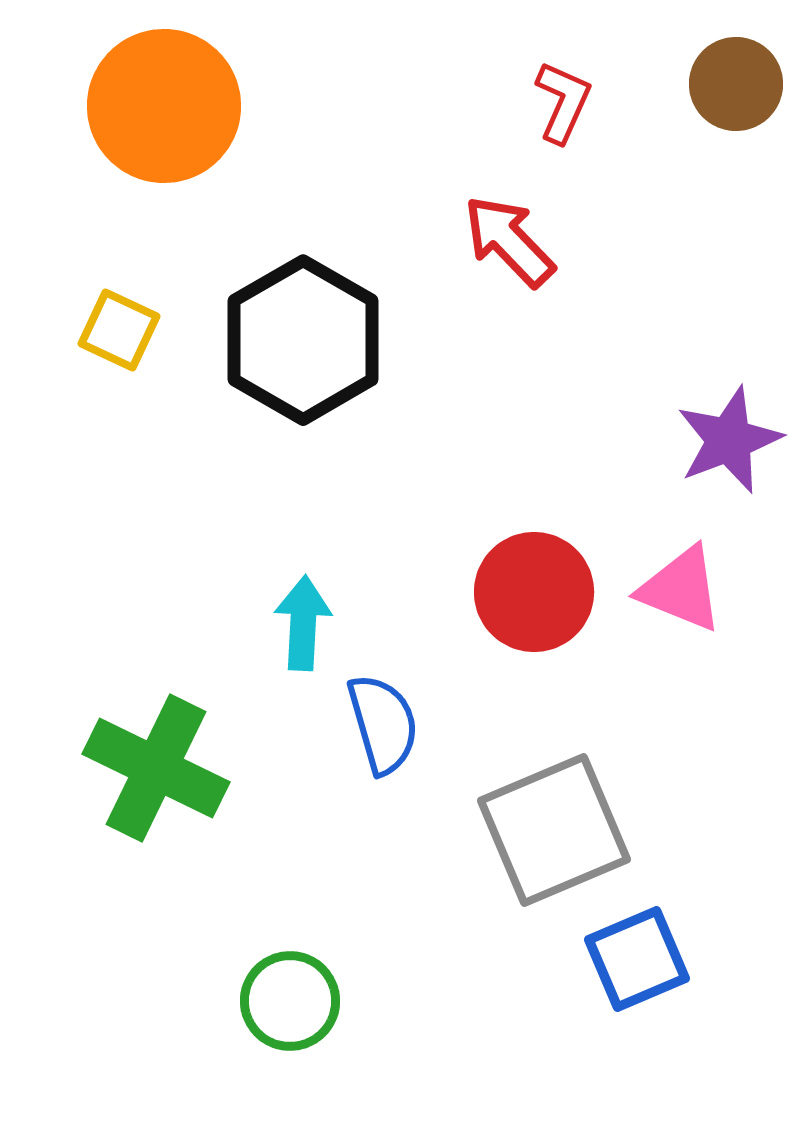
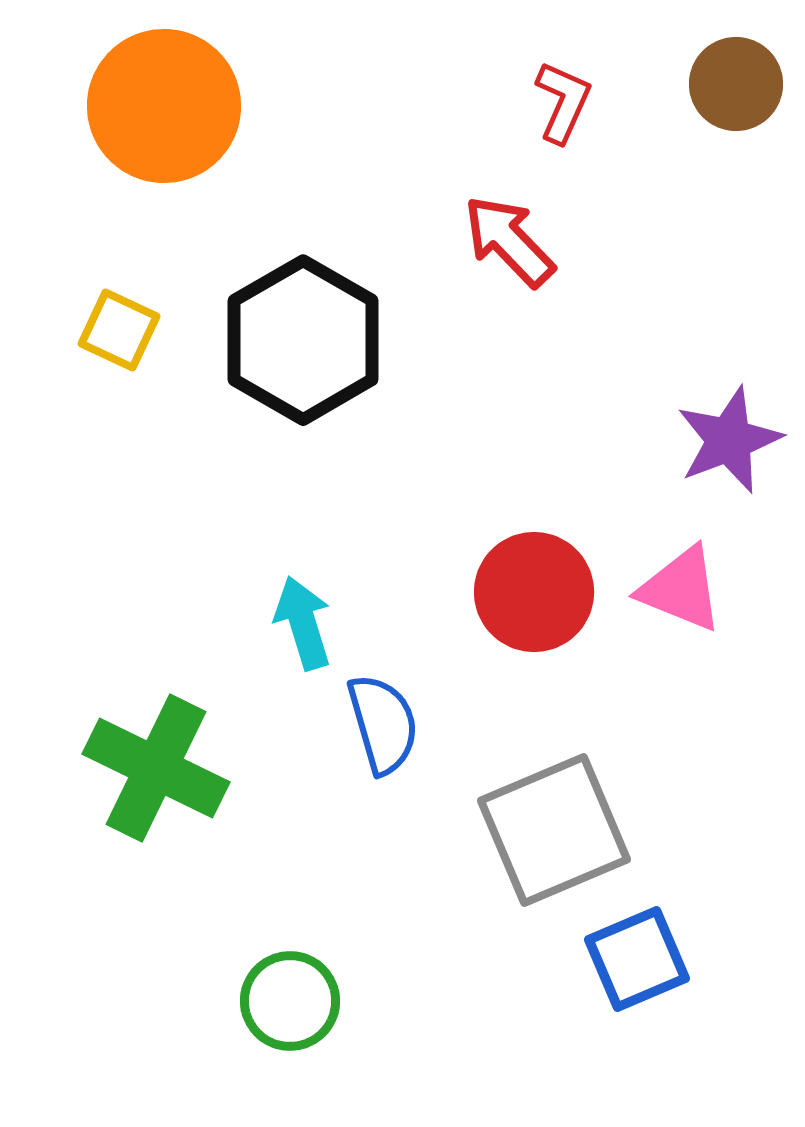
cyan arrow: rotated 20 degrees counterclockwise
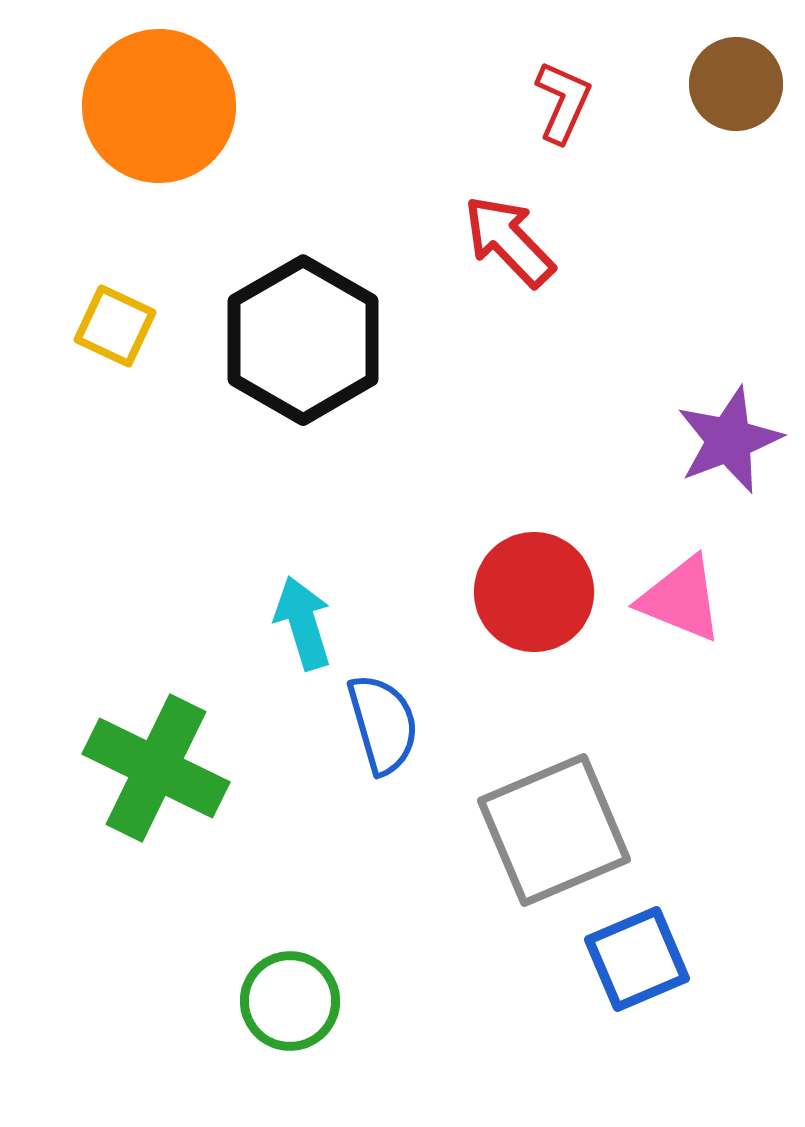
orange circle: moved 5 px left
yellow square: moved 4 px left, 4 px up
pink triangle: moved 10 px down
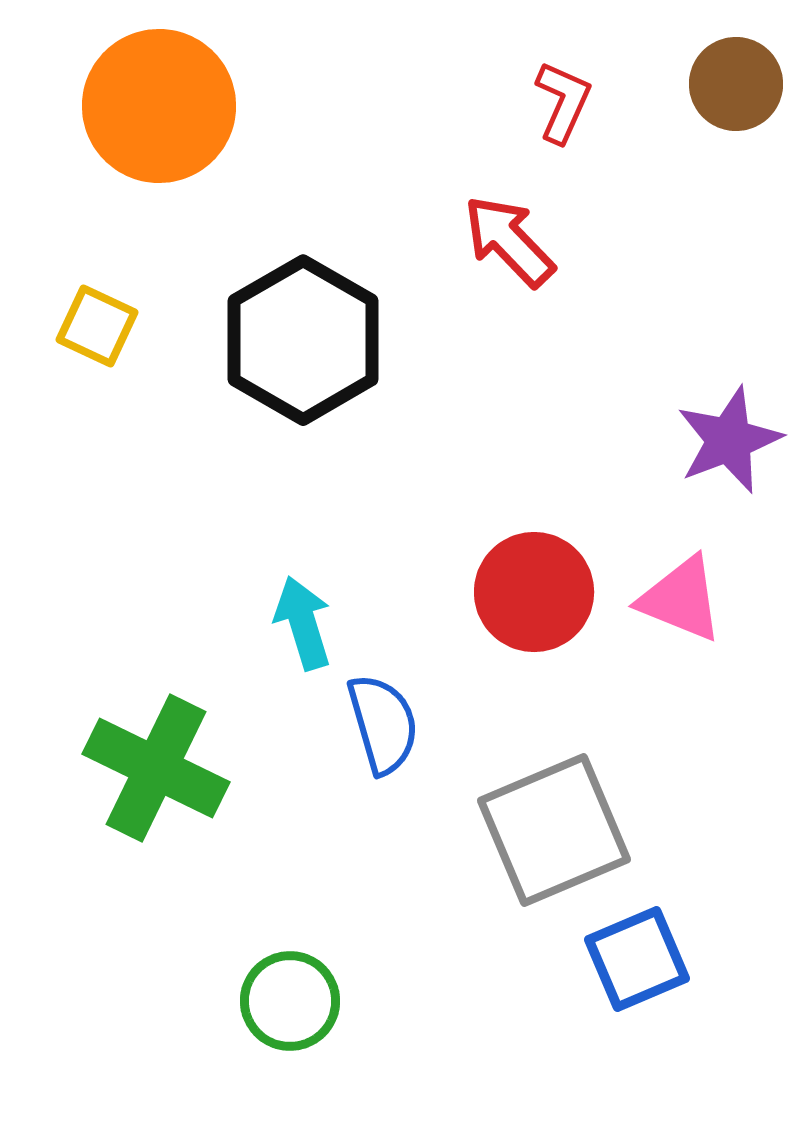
yellow square: moved 18 px left
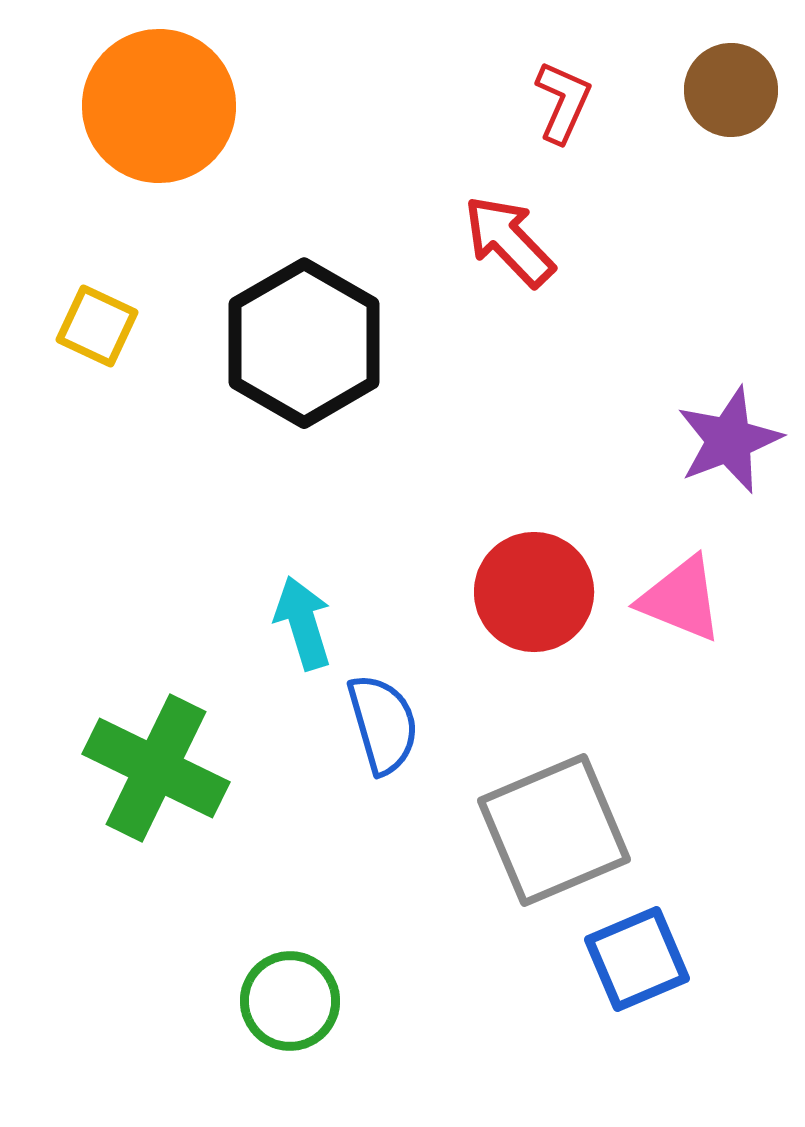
brown circle: moved 5 px left, 6 px down
black hexagon: moved 1 px right, 3 px down
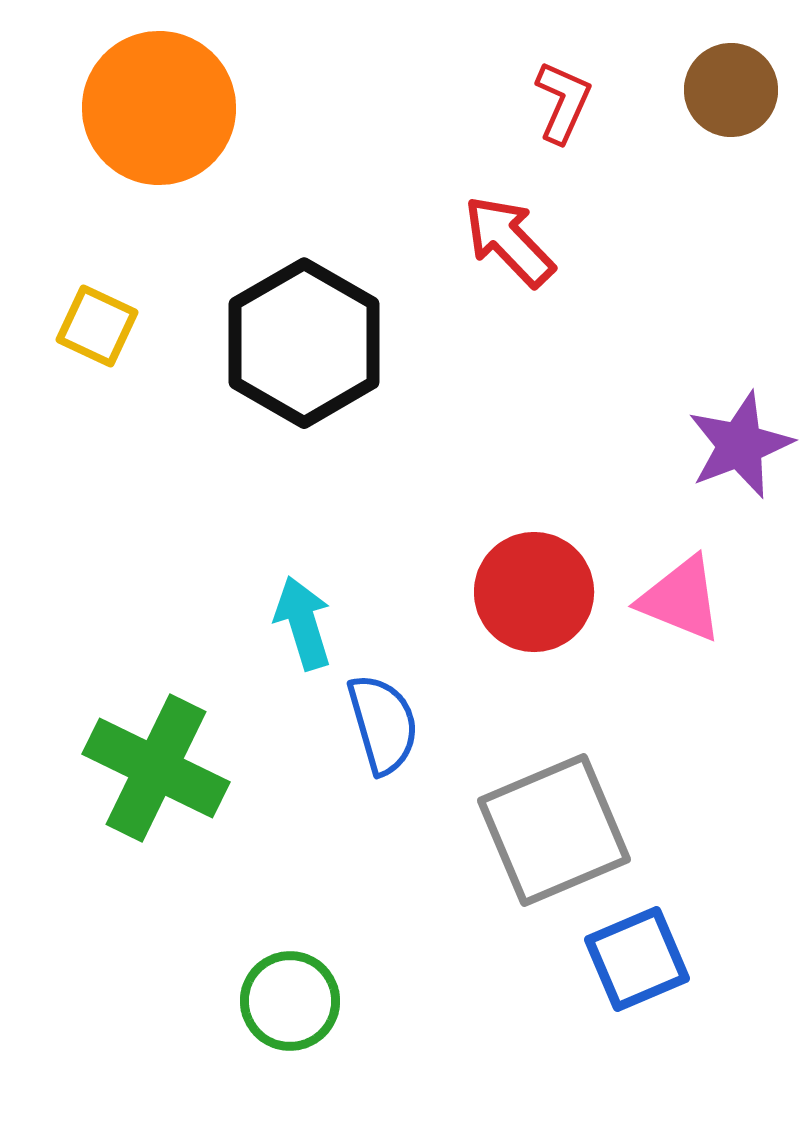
orange circle: moved 2 px down
purple star: moved 11 px right, 5 px down
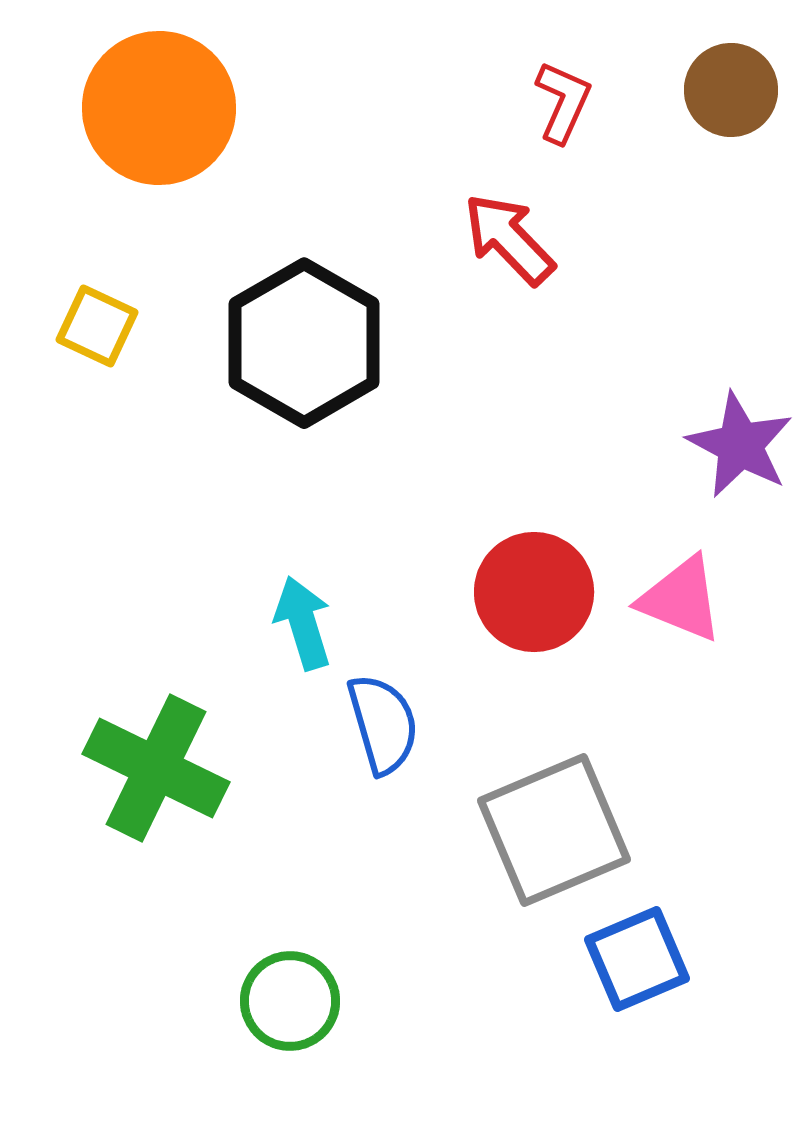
red arrow: moved 2 px up
purple star: rotated 23 degrees counterclockwise
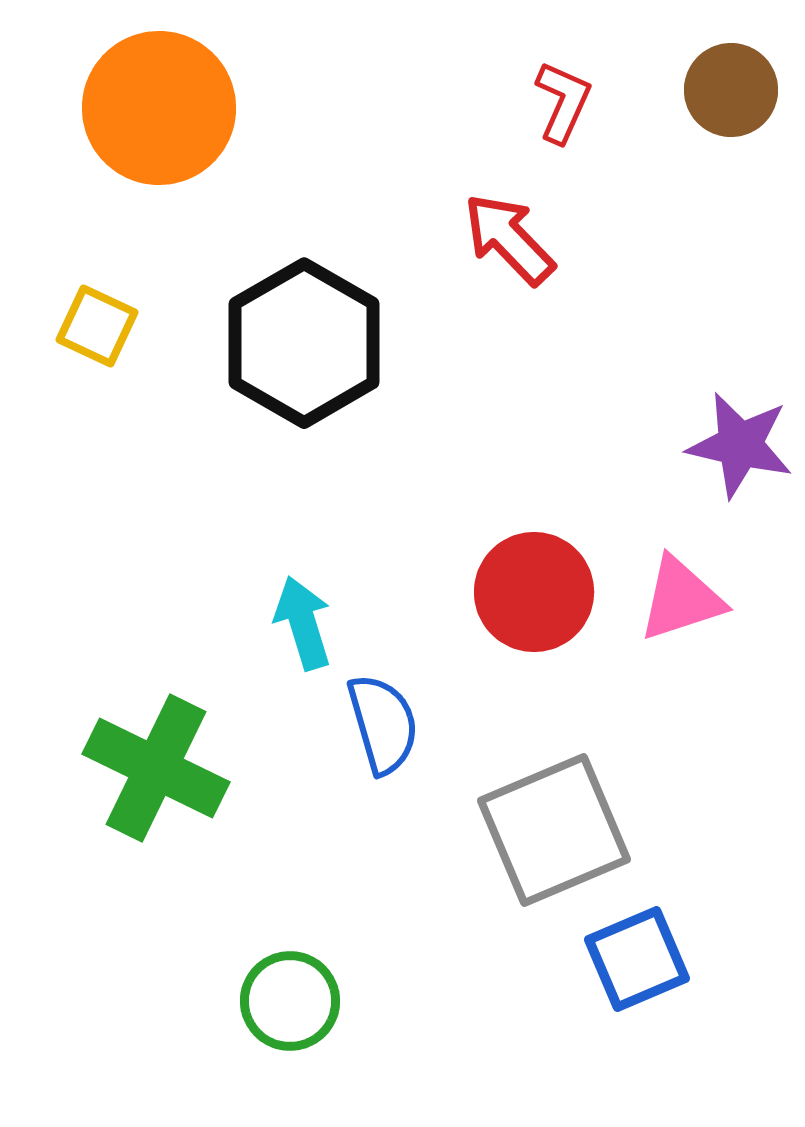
purple star: rotated 15 degrees counterclockwise
pink triangle: rotated 40 degrees counterclockwise
